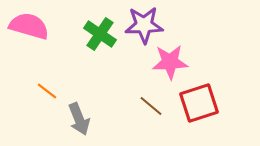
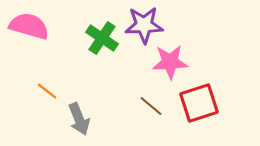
green cross: moved 2 px right, 4 px down
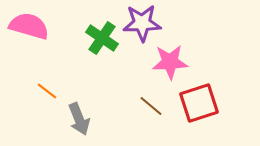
purple star: moved 2 px left, 2 px up
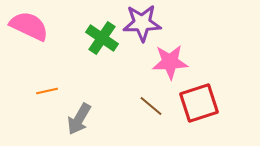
pink semicircle: rotated 9 degrees clockwise
orange line: rotated 50 degrees counterclockwise
gray arrow: rotated 52 degrees clockwise
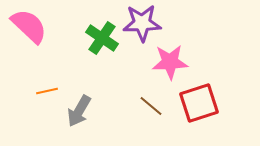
pink semicircle: rotated 18 degrees clockwise
gray arrow: moved 8 px up
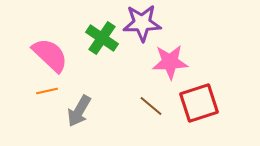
pink semicircle: moved 21 px right, 29 px down
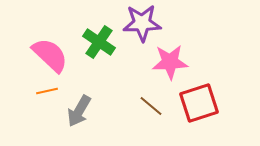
green cross: moved 3 px left, 4 px down
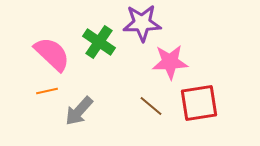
pink semicircle: moved 2 px right, 1 px up
red square: rotated 9 degrees clockwise
gray arrow: rotated 12 degrees clockwise
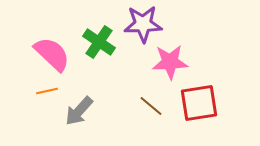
purple star: moved 1 px right, 1 px down
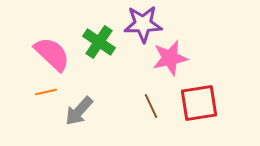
pink star: moved 4 px up; rotated 9 degrees counterclockwise
orange line: moved 1 px left, 1 px down
brown line: rotated 25 degrees clockwise
